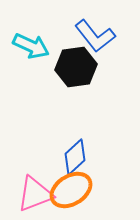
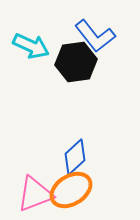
black hexagon: moved 5 px up
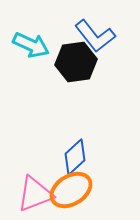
cyan arrow: moved 1 px up
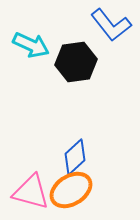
blue L-shape: moved 16 px right, 11 px up
pink triangle: moved 4 px left, 2 px up; rotated 36 degrees clockwise
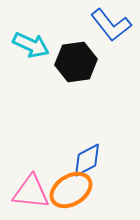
blue diamond: moved 12 px right, 3 px down; rotated 15 degrees clockwise
pink triangle: rotated 9 degrees counterclockwise
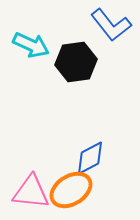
blue diamond: moved 3 px right, 2 px up
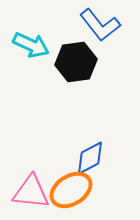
blue L-shape: moved 11 px left
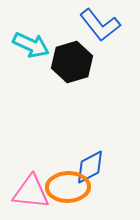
black hexagon: moved 4 px left; rotated 9 degrees counterclockwise
blue diamond: moved 9 px down
orange ellipse: moved 3 px left, 3 px up; rotated 30 degrees clockwise
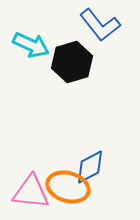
orange ellipse: rotated 18 degrees clockwise
